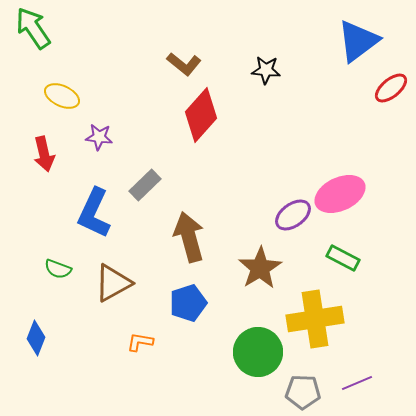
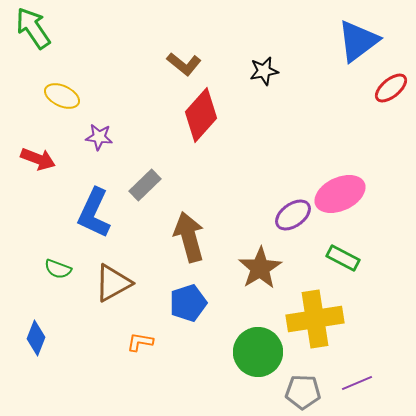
black star: moved 2 px left, 1 px down; rotated 16 degrees counterclockwise
red arrow: moved 6 px left, 5 px down; rotated 56 degrees counterclockwise
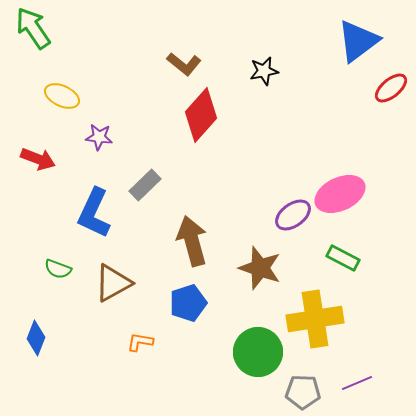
brown arrow: moved 3 px right, 4 px down
brown star: rotated 21 degrees counterclockwise
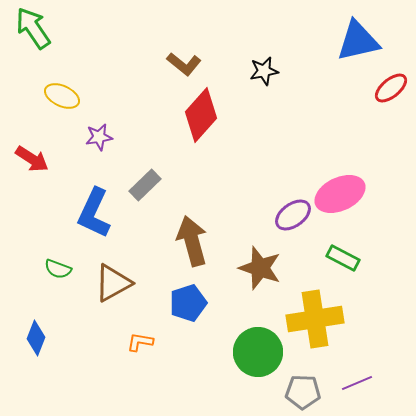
blue triangle: rotated 24 degrees clockwise
purple star: rotated 16 degrees counterclockwise
red arrow: moved 6 px left; rotated 12 degrees clockwise
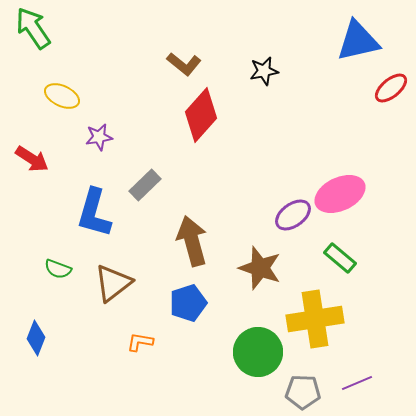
blue L-shape: rotated 9 degrees counterclockwise
green rectangle: moved 3 px left; rotated 12 degrees clockwise
brown triangle: rotated 9 degrees counterclockwise
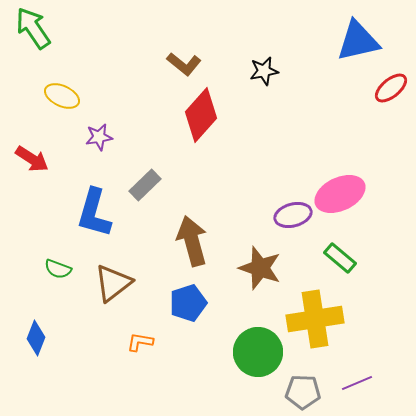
purple ellipse: rotated 21 degrees clockwise
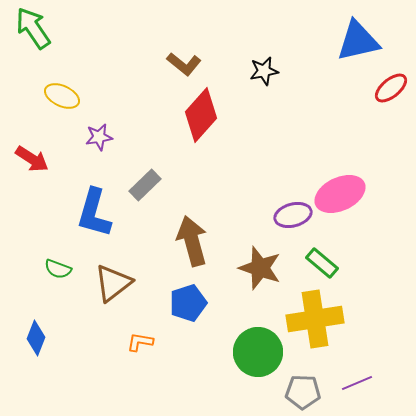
green rectangle: moved 18 px left, 5 px down
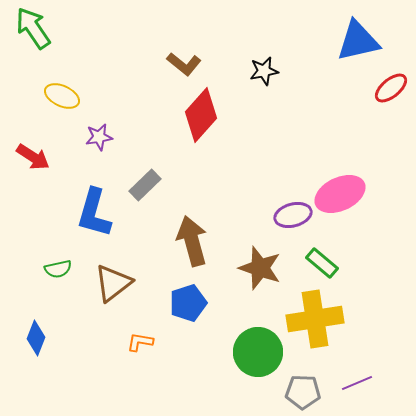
red arrow: moved 1 px right, 2 px up
green semicircle: rotated 32 degrees counterclockwise
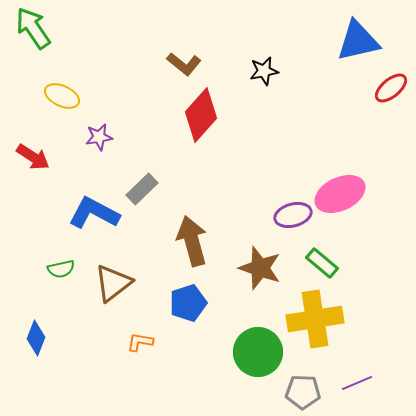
gray rectangle: moved 3 px left, 4 px down
blue L-shape: rotated 102 degrees clockwise
green semicircle: moved 3 px right
